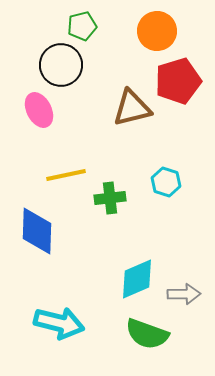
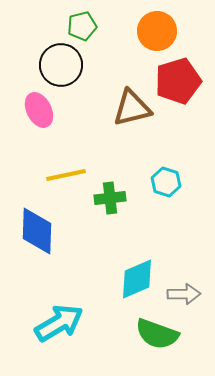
cyan arrow: rotated 45 degrees counterclockwise
green semicircle: moved 10 px right
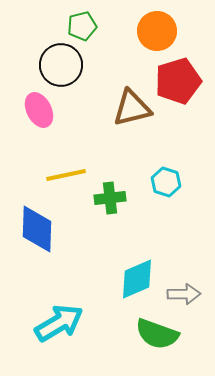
blue diamond: moved 2 px up
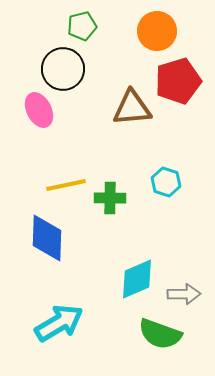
black circle: moved 2 px right, 4 px down
brown triangle: rotated 9 degrees clockwise
yellow line: moved 10 px down
green cross: rotated 8 degrees clockwise
blue diamond: moved 10 px right, 9 px down
green semicircle: moved 3 px right
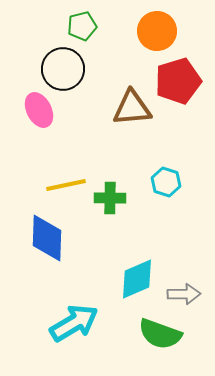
cyan arrow: moved 15 px right
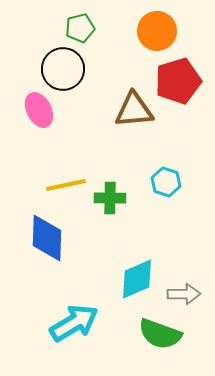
green pentagon: moved 2 px left, 2 px down
brown triangle: moved 2 px right, 2 px down
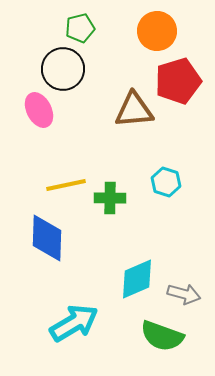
gray arrow: rotated 16 degrees clockwise
green semicircle: moved 2 px right, 2 px down
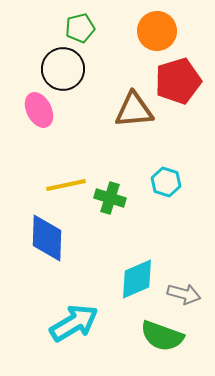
green cross: rotated 16 degrees clockwise
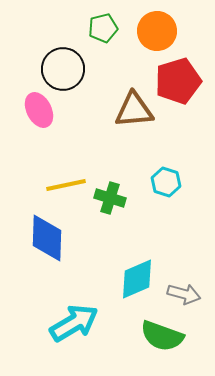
green pentagon: moved 23 px right
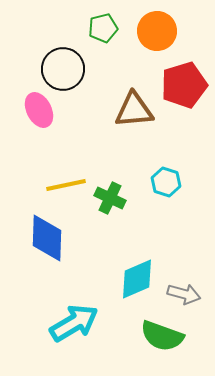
red pentagon: moved 6 px right, 4 px down
green cross: rotated 8 degrees clockwise
